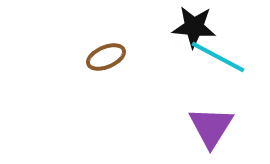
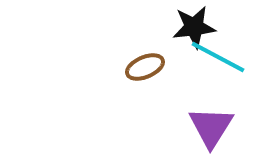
black star: rotated 12 degrees counterclockwise
brown ellipse: moved 39 px right, 10 px down
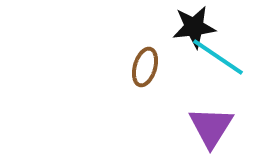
cyan line: rotated 6 degrees clockwise
brown ellipse: rotated 51 degrees counterclockwise
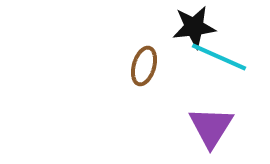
cyan line: moved 1 px right; rotated 10 degrees counterclockwise
brown ellipse: moved 1 px left, 1 px up
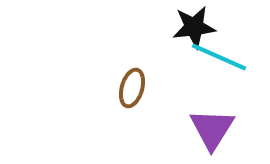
brown ellipse: moved 12 px left, 22 px down
purple triangle: moved 1 px right, 2 px down
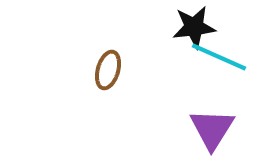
brown ellipse: moved 24 px left, 18 px up
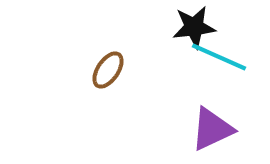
brown ellipse: rotated 18 degrees clockwise
purple triangle: rotated 33 degrees clockwise
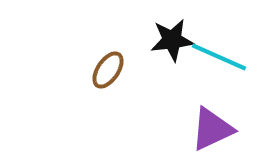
black star: moved 22 px left, 13 px down
